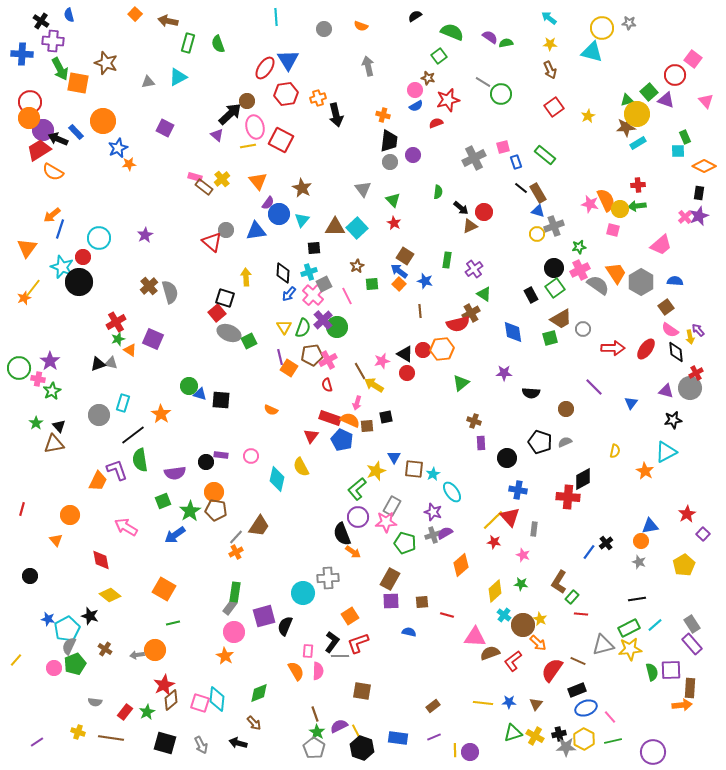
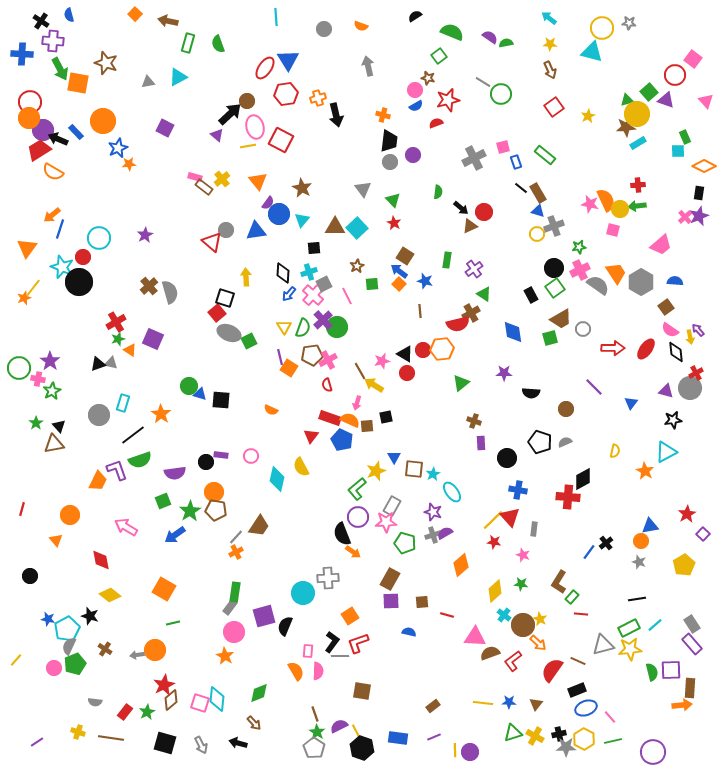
green semicircle at (140, 460): rotated 100 degrees counterclockwise
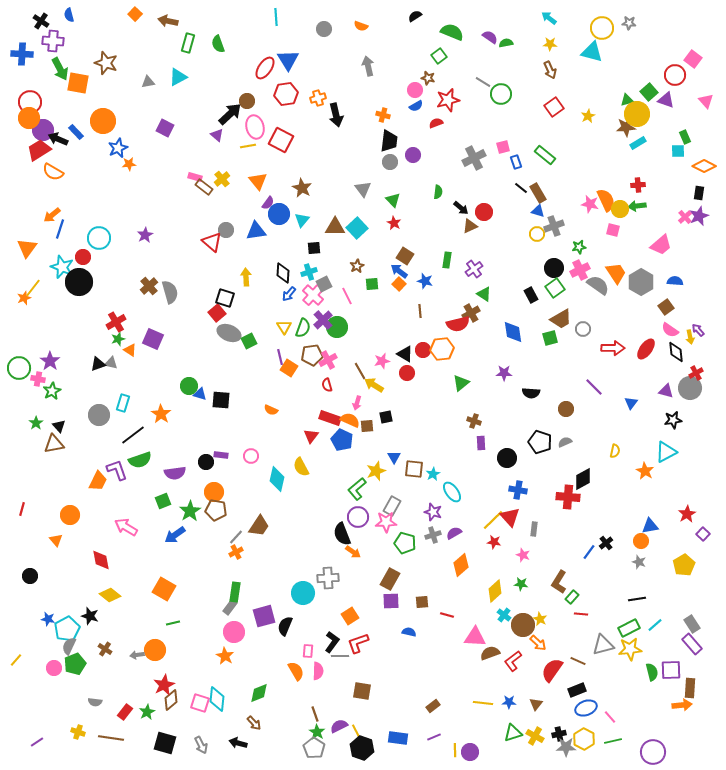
purple semicircle at (445, 533): moved 9 px right
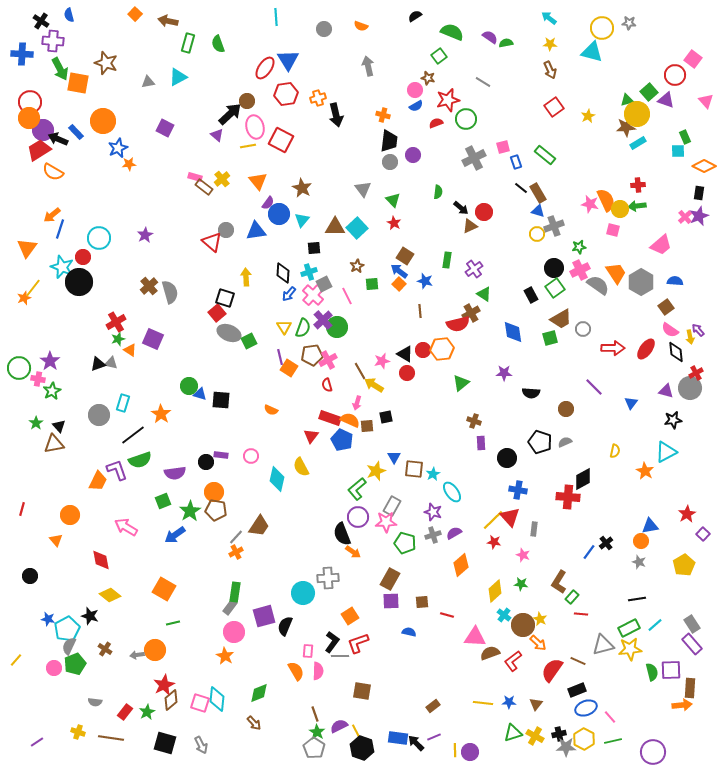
green circle at (501, 94): moved 35 px left, 25 px down
black arrow at (238, 743): moved 178 px right; rotated 30 degrees clockwise
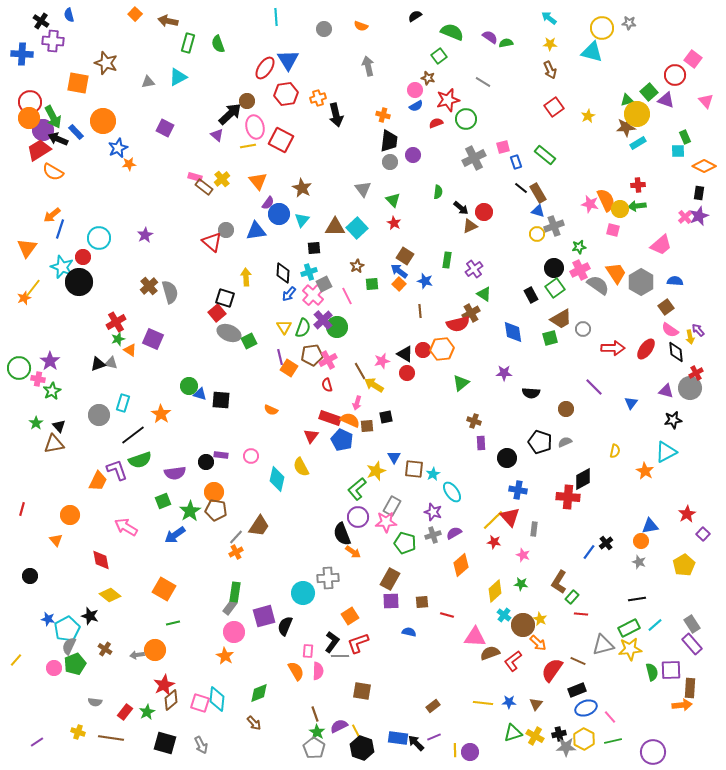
green arrow at (60, 69): moved 7 px left, 48 px down
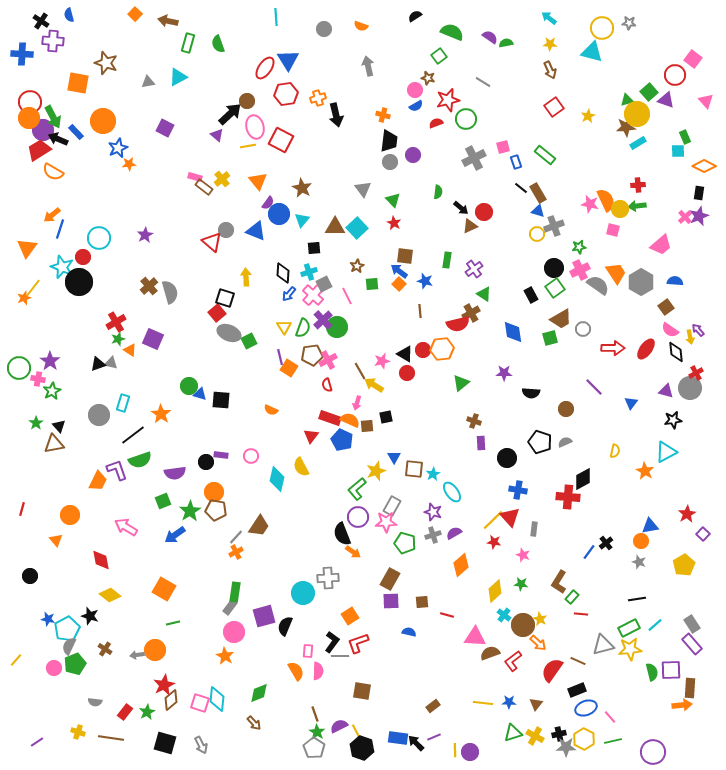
blue triangle at (256, 231): rotated 30 degrees clockwise
brown square at (405, 256): rotated 24 degrees counterclockwise
